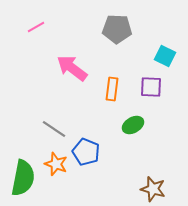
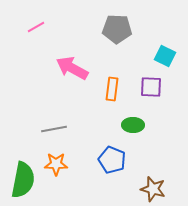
pink arrow: rotated 8 degrees counterclockwise
green ellipse: rotated 30 degrees clockwise
gray line: rotated 45 degrees counterclockwise
blue pentagon: moved 26 px right, 8 px down
orange star: rotated 20 degrees counterclockwise
green semicircle: moved 2 px down
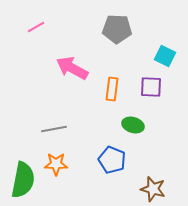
green ellipse: rotated 15 degrees clockwise
